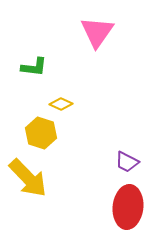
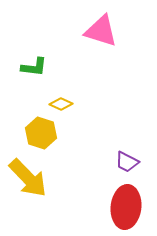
pink triangle: moved 4 px right, 1 px up; rotated 48 degrees counterclockwise
red ellipse: moved 2 px left
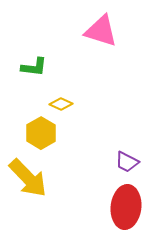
yellow hexagon: rotated 12 degrees clockwise
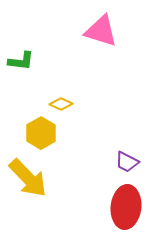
green L-shape: moved 13 px left, 6 px up
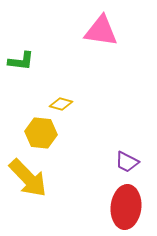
pink triangle: rotated 9 degrees counterclockwise
yellow diamond: rotated 10 degrees counterclockwise
yellow hexagon: rotated 24 degrees counterclockwise
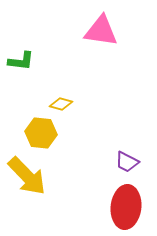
yellow arrow: moved 1 px left, 2 px up
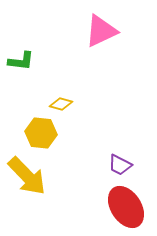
pink triangle: rotated 33 degrees counterclockwise
purple trapezoid: moved 7 px left, 3 px down
red ellipse: rotated 39 degrees counterclockwise
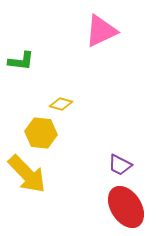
yellow arrow: moved 2 px up
